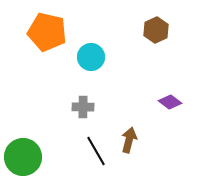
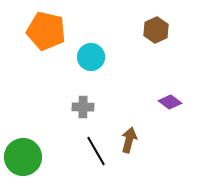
orange pentagon: moved 1 px left, 1 px up
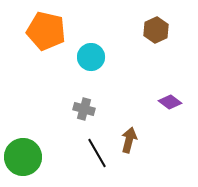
gray cross: moved 1 px right, 2 px down; rotated 15 degrees clockwise
black line: moved 1 px right, 2 px down
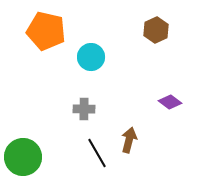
gray cross: rotated 15 degrees counterclockwise
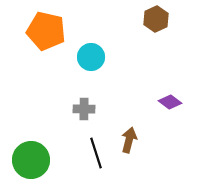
brown hexagon: moved 11 px up
black line: moved 1 px left; rotated 12 degrees clockwise
green circle: moved 8 px right, 3 px down
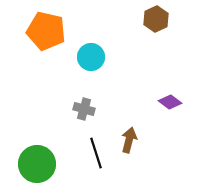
gray cross: rotated 15 degrees clockwise
green circle: moved 6 px right, 4 px down
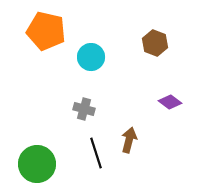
brown hexagon: moved 1 px left, 24 px down; rotated 15 degrees counterclockwise
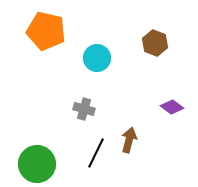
cyan circle: moved 6 px right, 1 px down
purple diamond: moved 2 px right, 5 px down
black line: rotated 44 degrees clockwise
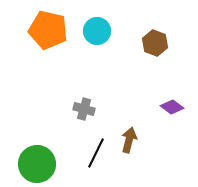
orange pentagon: moved 2 px right, 1 px up
cyan circle: moved 27 px up
